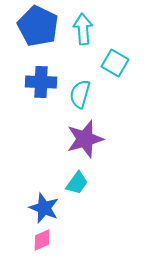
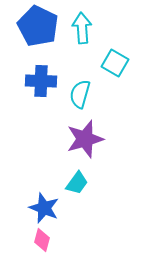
cyan arrow: moved 1 px left, 1 px up
blue cross: moved 1 px up
pink diamond: rotated 50 degrees counterclockwise
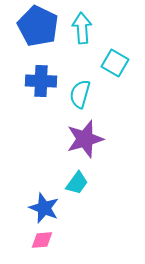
pink diamond: rotated 70 degrees clockwise
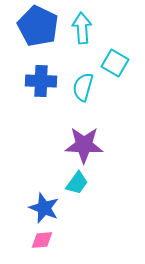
cyan semicircle: moved 3 px right, 7 px up
purple star: moved 1 px left, 6 px down; rotated 18 degrees clockwise
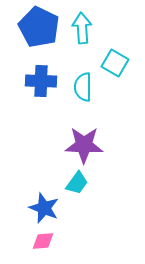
blue pentagon: moved 1 px right, 1 px down
cyan semicircle: rotated 16 degrees counterclockwise
pink diamond: moved 1 px right, 1 px down
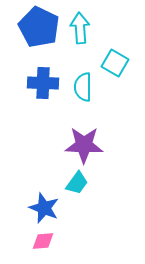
cyan arrow: moved 2 px left
blue cross: moved 2 px right, 2 px down
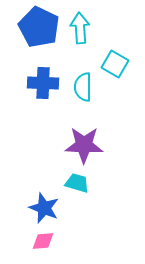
cyan square: moved 1 px down
cyan trapezoid: rotated 110 degrees counterclockwise
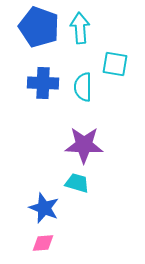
blue pentagon: rotated 6 degrees counterclockwise
cyan square: rotated 20 degrees counterclockwise
pink diamond: moved 2 px down
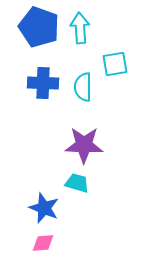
cyan square: rotated 20 degrees counterclockwise
